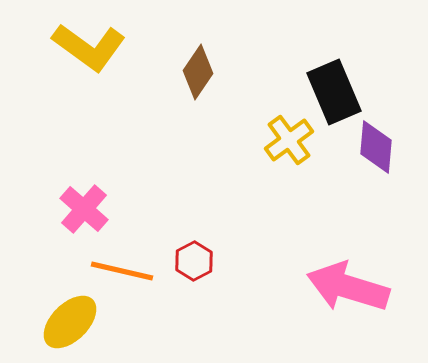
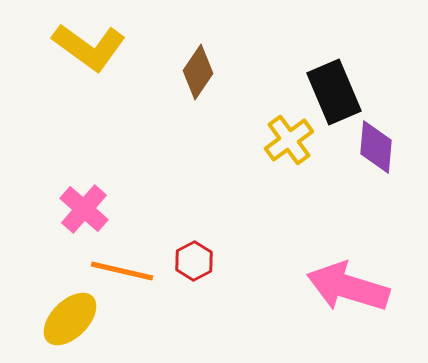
yellow ellipse: moved 3 px up
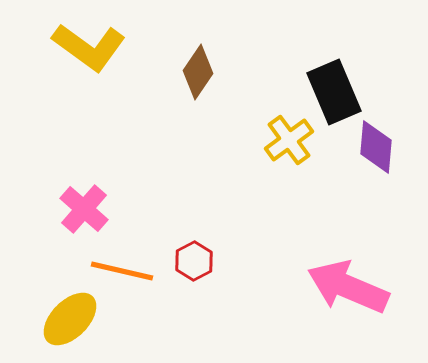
pink arrow: rotated 6 degrees clockwise
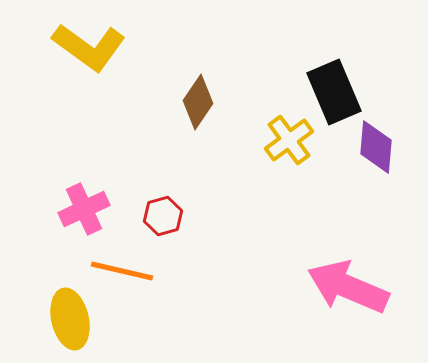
brown diamond: moved 30 px down
pink cross: rotated 24 degrees clockwise
red hexagon: moved 31 px left, 45 px up; rotated 12 degrees clockwise
yellow ellipse: rotated 58 degrees counterclockwise
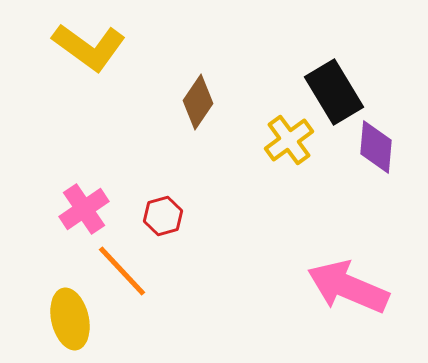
black rectangle: rotated 8 degrees counterclockwise
pink cross: rotated 9 degrees counterclockwise
orange line: rotated 34 degrees clockwise
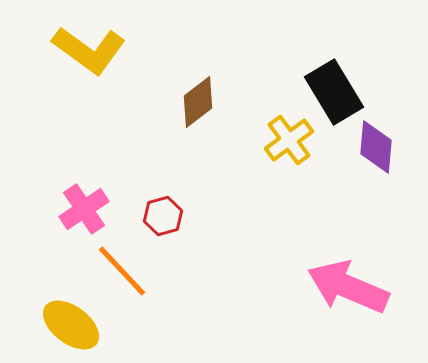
yellow L-shape: moved 3 px down
brown diamond: rotated 18 degrees clockwise
yellow ellipse: moved 1 px right, 6 px down; rotated 40 degrees counterclockwise
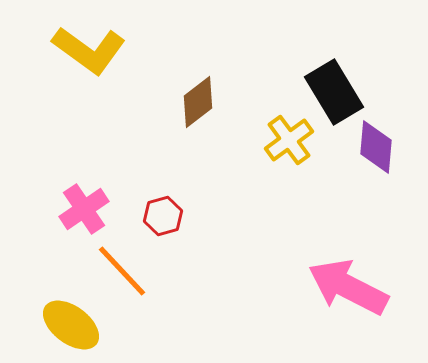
pink arrow: rotated 4 degrees clockwise
